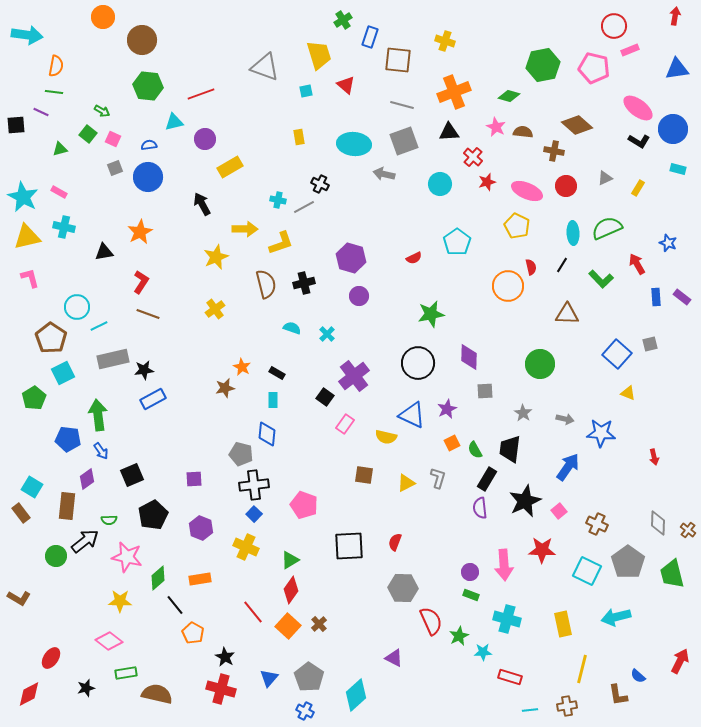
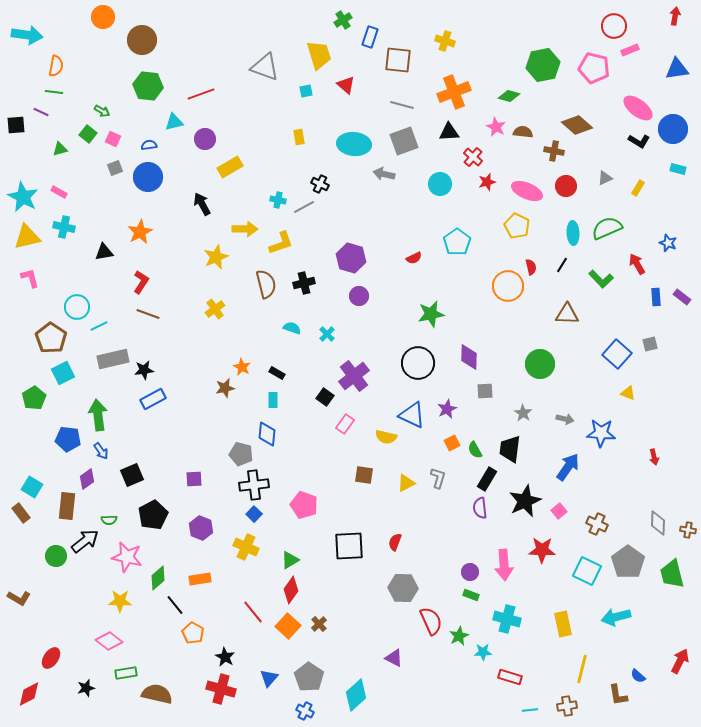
brown cross at (688, 530): rotated 28 degrees counterclockwise
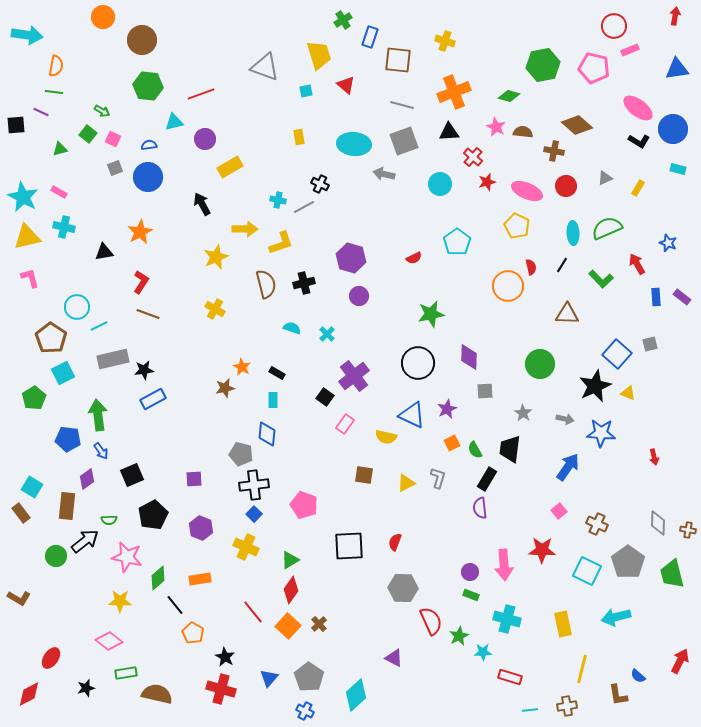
yellow cross at (215, 309): rotated 24 degrees counterclockwise
black star at (525, 501): moved 70 px right, 115 px up
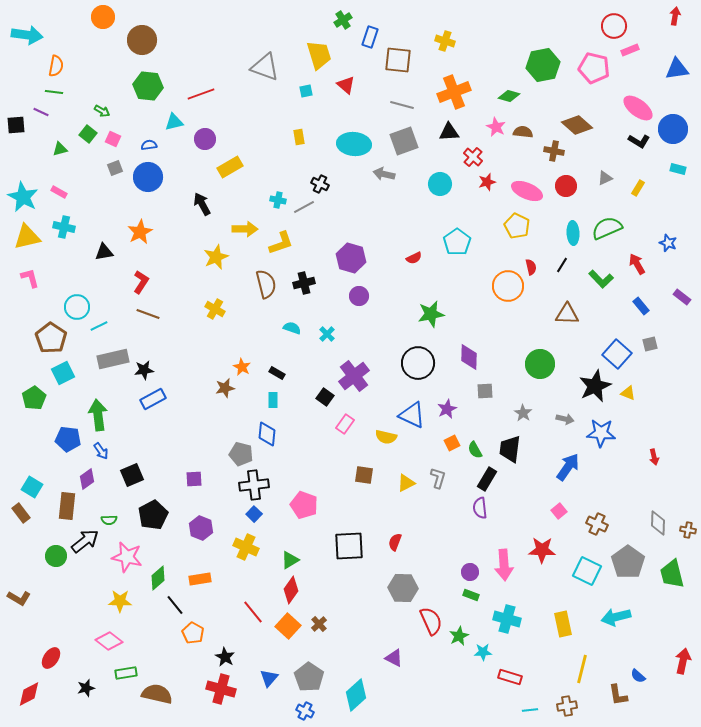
blue rectangle at (656, 297): moved 15 px left, 9 px down; rotated 36 degrees counterclockwise
red arrow at (680, 661): moved 3 px right; rotated 15 degrees counterclockwise
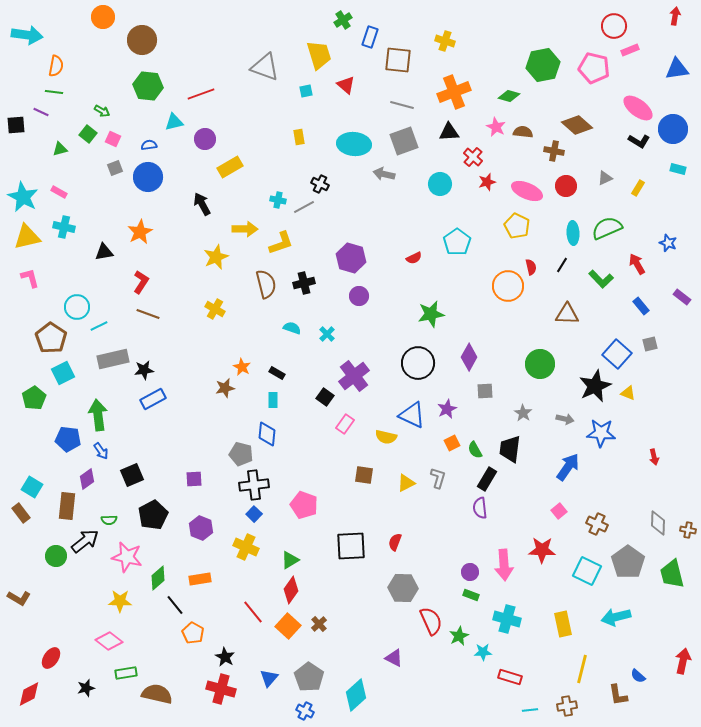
purple diamond at (469, 357): rotated 28 degrees clockwise
black square at (349, 546): moved 2 px right
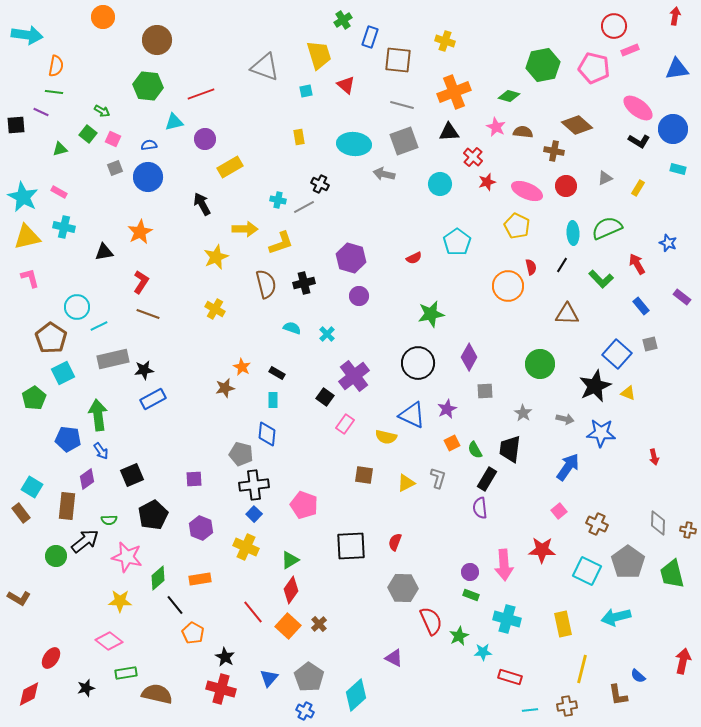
brown circle at (142, 40): moved 15 px right
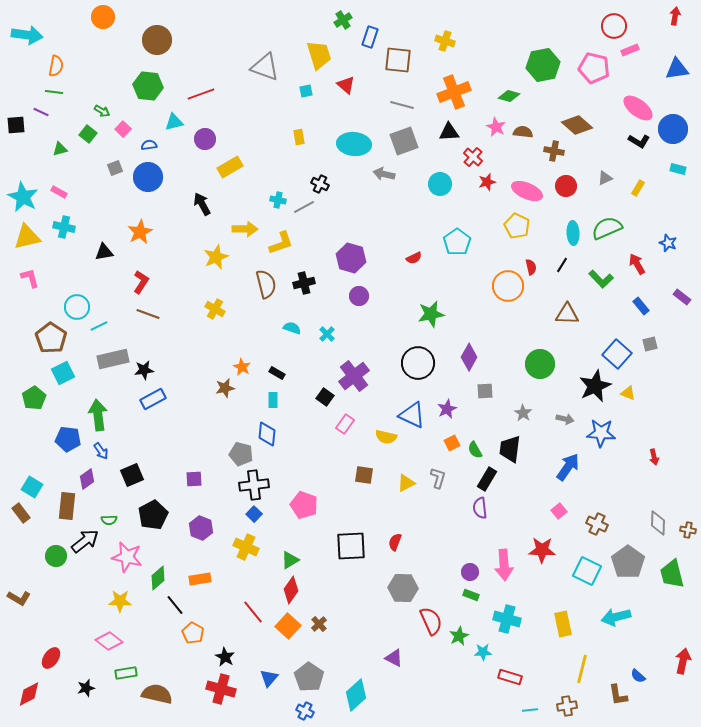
pink square at (113, 139): moved 10 px right, 10 px up; rotated 21 degrees clockwise
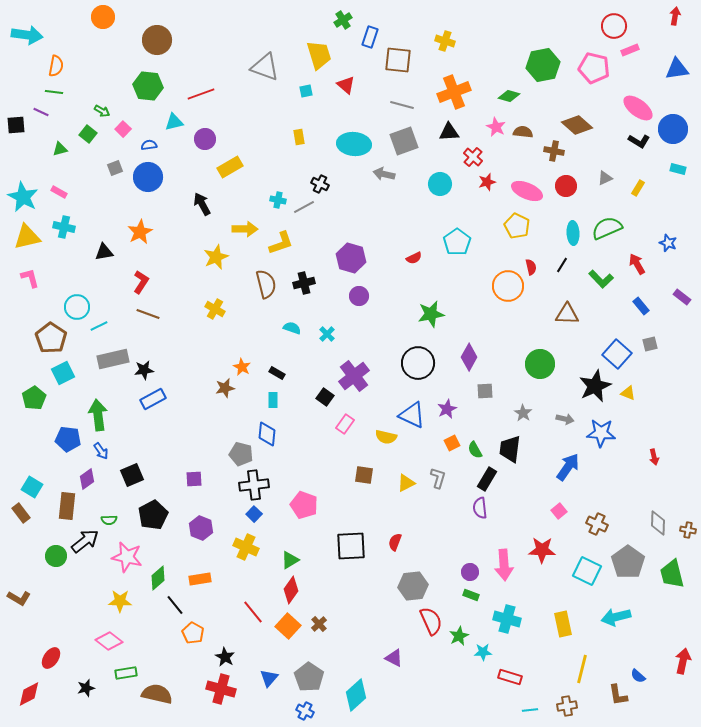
gray hexagon at (403, 588): moved 10 px right, 2 px up; rotated 8 degrees counterclockwise
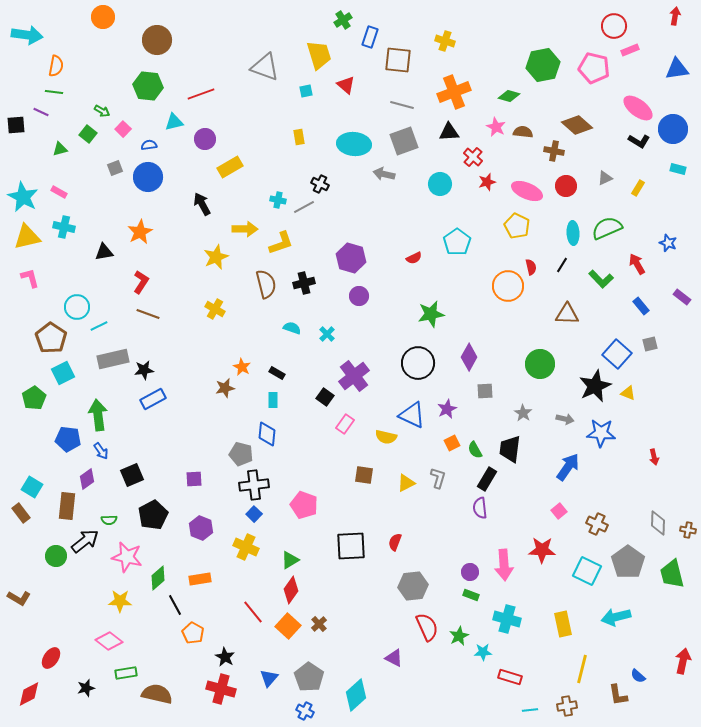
black line at (175, 605): rotated 10 degrees clockwise
red semicircle at (431, 621): moved 4 px left, 6 px down
